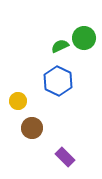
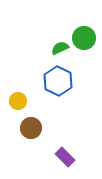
green semicircle: moved 2 px down
brown circle: moved 1 px left
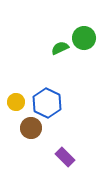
blue hexagon: moved 11 px left, 22 px down
yellow circle: moved 2 px left, 1 px down
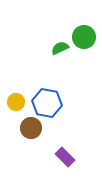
green circle: moved 1 px up
blue hexagon: rotated 16 degrees counterclockwise
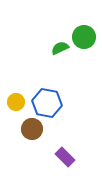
brown circle: moved 1 px right, 1 px down
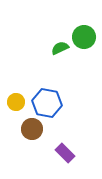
purple rectangle: moved 4 px up
